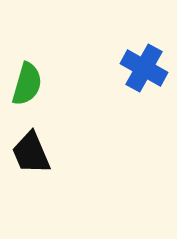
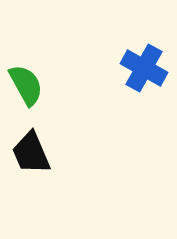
green semicircle: moved 1 px left, 1 px down; rotated 45 degrees counterclockwise
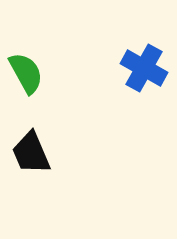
green semicircle: moved 12 px up
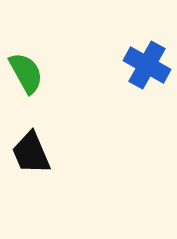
blue cross: moved 3 px right, 3 px up
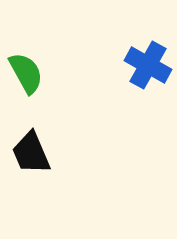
blue cross: moved 1 px right
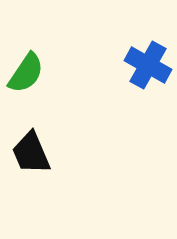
green semicircle: rotated 63 degrees clockwise
